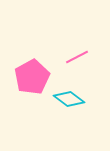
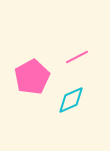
cyan diamond: moved 2 px right, 1 px down; rotated 60 degrees counterclockwise
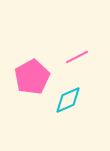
cyan diamond: moved 3 px left
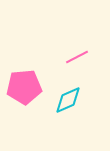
pink pentagon: moved 8 px left, 10 px down; rotated 24 degrees clockwise
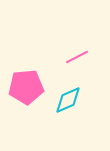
pink pentagon: moved 2 px right
